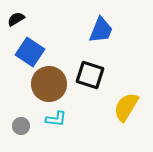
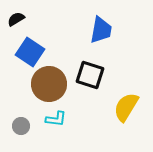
blue trapezoid: rotated 12 degrees counterclockwise
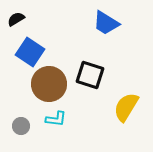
blue trapezoid: moved 5 px right, 7 px up; rotated 112 degrees clockwise
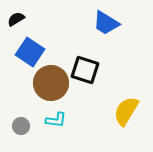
black square: moved 5 px left, 5 px up
brown circle: moved 2 px right, 1 px up
yellow semicircle: moved 4 px down
cyan L-shape: moved 1 px down
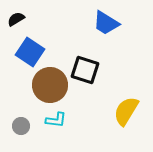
brown circle: moved 1 px left, 2 px down
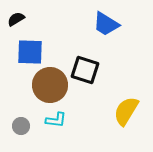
blue trapezoid: moved 1 px down
blue square: rotated 32 degrees counterclockwise
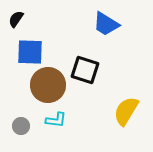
black semicircle: rotated 24 degrees counterclockwise
brown circle: moved 2 px left
